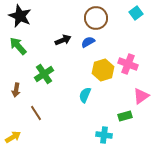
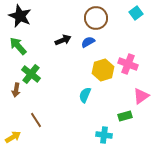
green cross: moved 13 px left; rotated 18 degrees counterclockwise
brown line: moved 7 px down
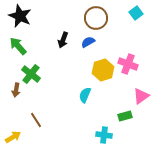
black arrow: rotated 133 degrees clockwise
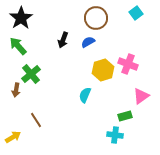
black star: moved 1 px right, 2 px down; rotated 15 degrees clockwise
green cross: rotated 12 degrees clockwise
cyan cross: moved 11 px right
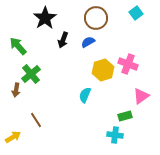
black star: moved 24 px right
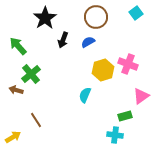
brown circle: moved 1 px up
brown arrow: rotated 96 degrees clockwise
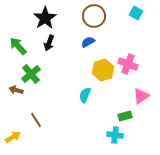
cyan square: rotated 24 degrees counterclockwise
brown circle: moved 2 px left, 1 px up
black arrow: moved 14 px left, 3 px down
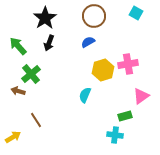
pink cross: rotated 30 degrees counterclockwise
brown arrow: moved 2 px right, 1 px down
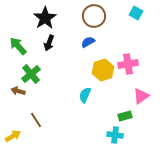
yellow arrow: moved 1 px up
